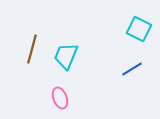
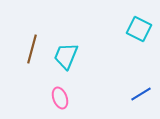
blue line: moved 9 px right, 25 px down
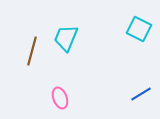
brown line: moved 2 px down
cyan trapezoid: moved 18 px up
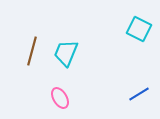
cyan trapezoid: moved 15 px down
blue line: moved 2 px left
pink ellipse: rotated 10 degrees counterclockwise
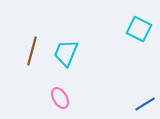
blue line: moved 6 px right, 10 px down
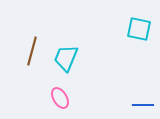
cyan square: rotated 15 degrees counterclockwise
cyan trapezoid: moved 5 px down
blue line: moved 2 px left, 1 px down; rotated 30 degrees clockwise
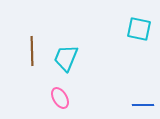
brown line: rotated 16 degrees counterclockwise
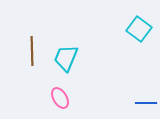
cyan square: rotated 25 degrees clockwise
blue line: moved 3 px right, 2 px up
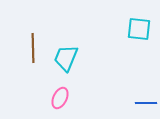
cyan square: rotated 30 degrees counterclockwise
brown line: moved 1 px right, 3 px up
pink ellipse: rotated 55 degrees clockwise
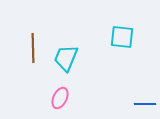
cyan square: moved 17 px left, 8 px down
blue line: moved 1 px left, 1 px down
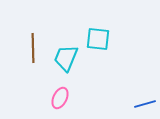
cyan square: moved 24 px left, 2 px down
blue line: rotated 15 degrees counterclockwise
